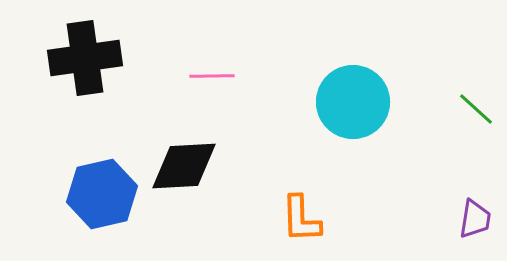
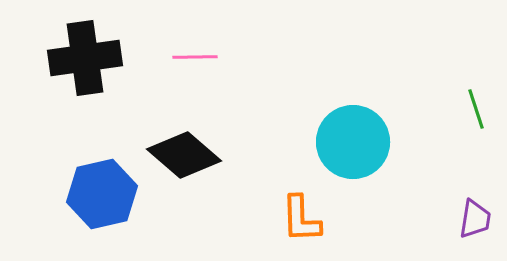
pink line: moved 17 px left, 19 px up
cyan circle: moved 40 px down
green line: rotated 30 degrees clockwise
black diamond: moved 11 px up; rotated 44 degrees clockwise
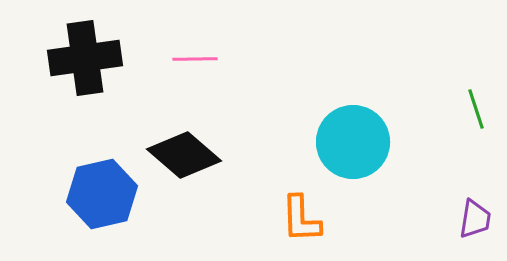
pink line: moved 2 px down
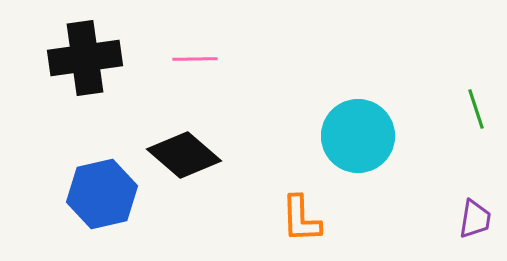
cyan circle: moved 5 px right, 6 px up
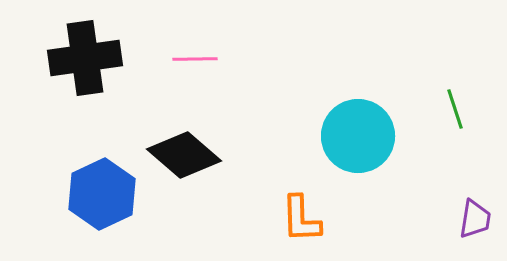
green line: moved 21 px left
blue hexagon: rotated 12 degrees counterclockwise
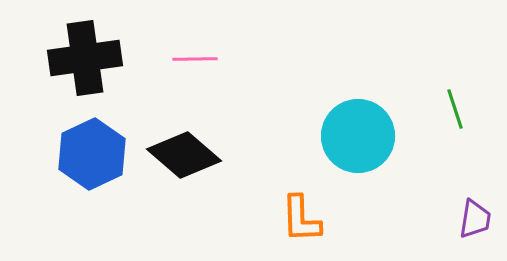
blue hexagon: moved 10 px left, 40 px up
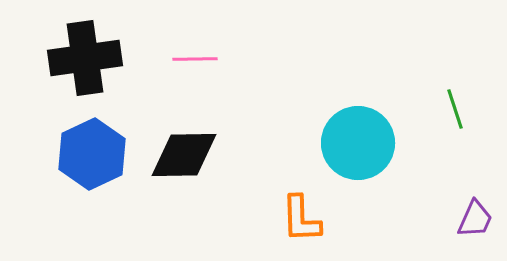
cyan circle: moved 7 px down
black diamond: rotated 42 degrees counterclockwise
purple trapezoid: rotated 15 degrees clockwise
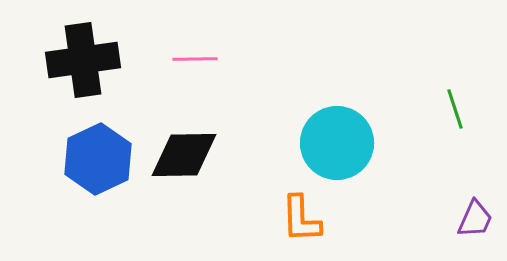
black cross: moved 2 px left, 2 px down
cyan circle: moved 21 px left
blue hexagon: moved 6 px right, 5 px down
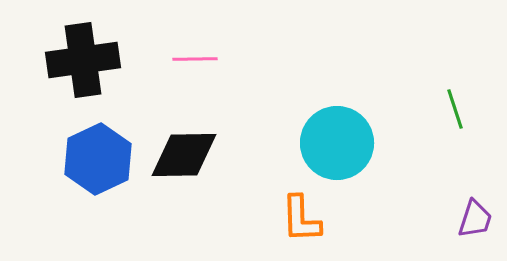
purple trapezoid: rotated 6 degrees counterclockwise
